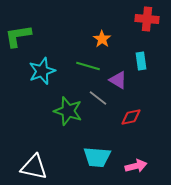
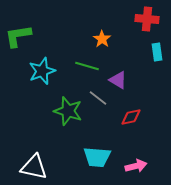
cyan rectangle: moved 16 px right, 9 px up
green line: moved 1 px left
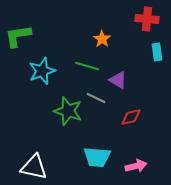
gray line: moved 2 px left; rotated 12 degrees counterclockwise
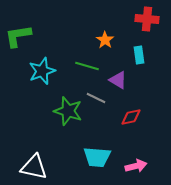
orange star: moved 3 px right, 1 px down
cyan rectangle: moved 18 px left, 3 px down
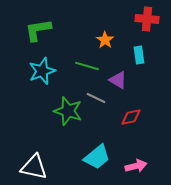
green L-shape: moved 20 px right, 6 px up
cyan trapezoid: rotated 44 degrees counterclockwise
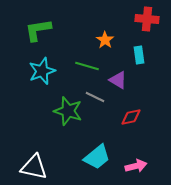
gray line: moved 1 px left, 1 px up
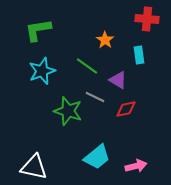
green line: rotated 20 degrees clockwise
red diamond: moved 5 px left, 8 px up
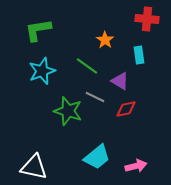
purple triangle: moved 2 px right, 1 px down
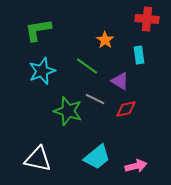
gray line: moved 2 px down
white triangle: moved 4 px right, 8 px up
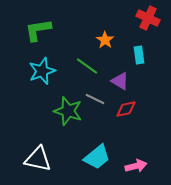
red cross: moved 1 px right, 1 px up; rotated 20 degrees clockwise
